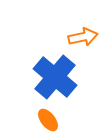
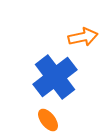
blue cross: rotated 12 degrees clockwise
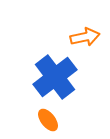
orange arrow: moved 2 px right
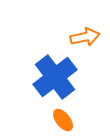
orange ellipse: moved 15 px right
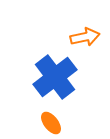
orange ellipse: moved 12 px left, 3 px down
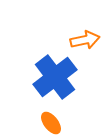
orange arrow: moved 3 px down
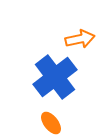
orange arrow: moved 5 px left, 1 px up
